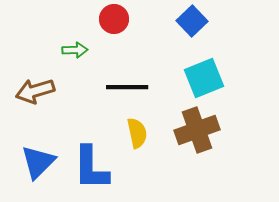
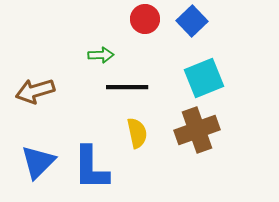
red circle: moved 31 px right
green arrow: moved 26 px right, 5 px down
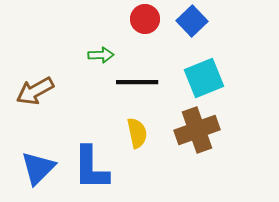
black line: moved 10 px right, 5 px up
brown arrow: rotated 12 degrees counterclockwise
blue triangle: moved 6 px down
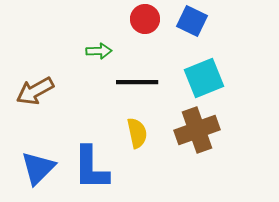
blue square: rotated 20 degrees counterclockwise
green arrow: moved 2 px left, 4 px up
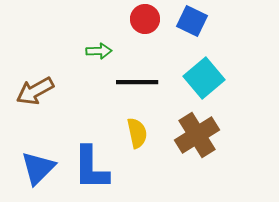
cyan square: rotated 18 degrees counterclockwise
brown cross: moved 5 px down; rotated 12 degrees counterclockwise
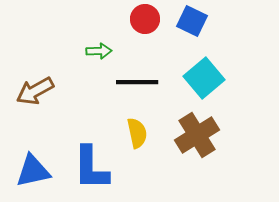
blue triangle: moved 5 px left, 3 px down; rotated 33 degrees clockwise
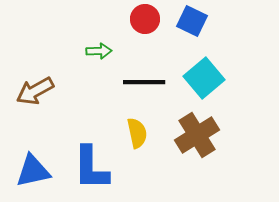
black line: moved 7 px right
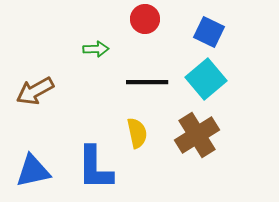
blue square: moved 17 px right, 11 px down
green arrow: moved 3 px left, 2 px up
cyan square: moved 2 px right, 1 px down
black line: moved 3 px right
blue L-shape: moved 4 px right
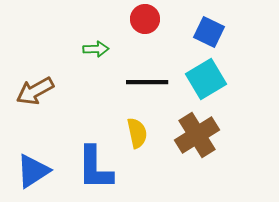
cyan square: rotated 9 degrees clockwise
blue triangle: rotated 21 degrees counterclockwise
